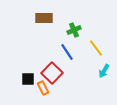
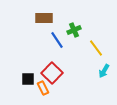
blue line: moved 10 px left, 12 px up
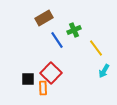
brown rectangle: rotated 30 degrees counterclockwise
red square: moved 1 px left
orange rectangle: rotated 24 degrees clockwise
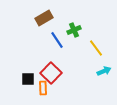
cyan arrow: rotated 144 degrees counterclockwise
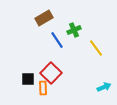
cyan arrow: moved 16 px down
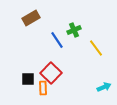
brown rectangle: moved 13 px left
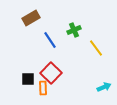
blue line: moved 7 px left
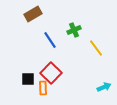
brown rectangle: moved 2 px right, 4 px up
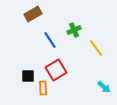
red square: moved 5 px right, 3 px up; rotated 15 degrees clockwise
black square: moved 3 px up
cyan arrow: rotated 64 degrees clockwise
